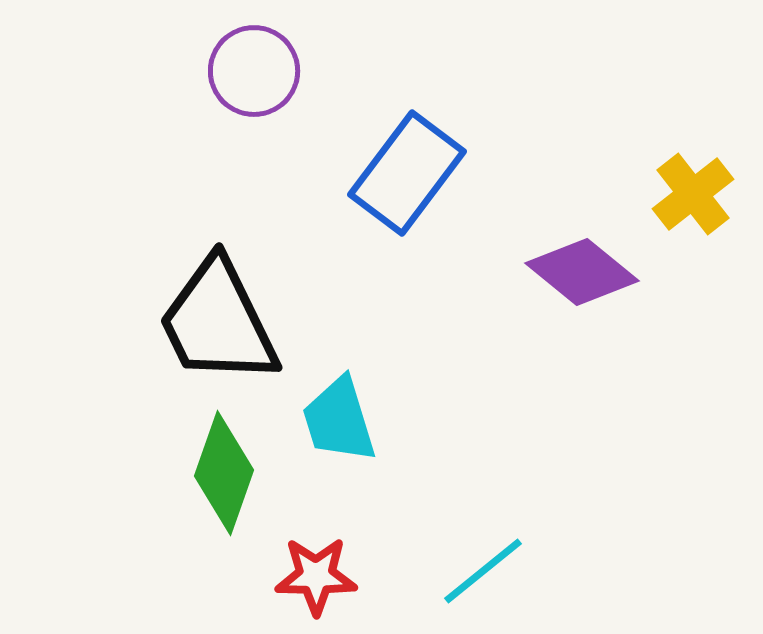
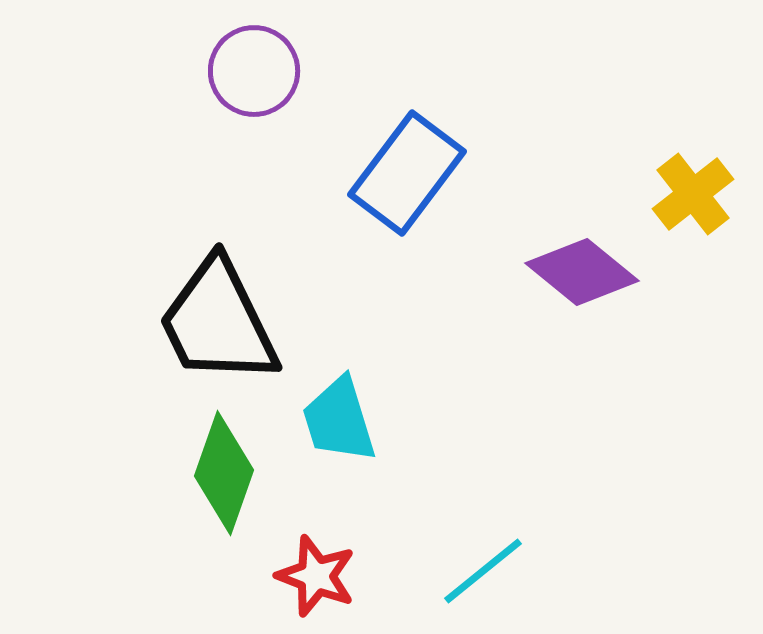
red star: rotated 20 degrees clockwise
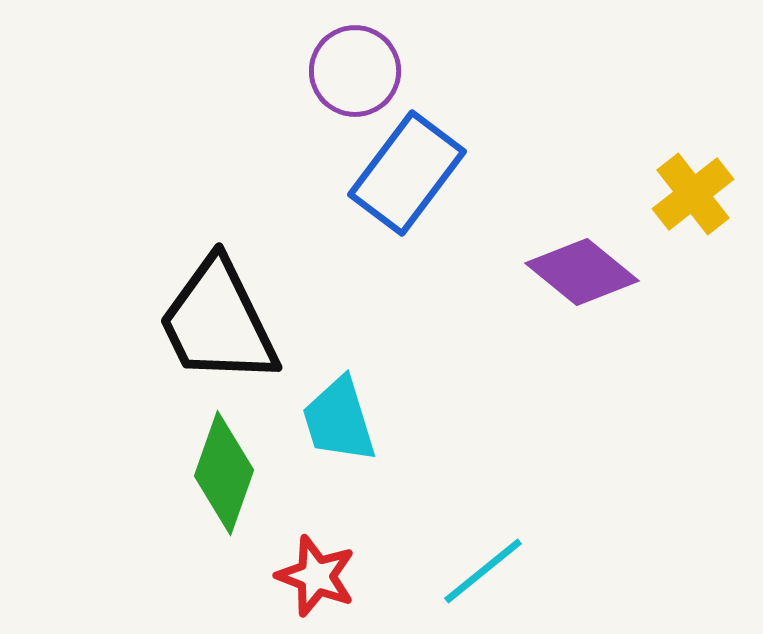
purple circle: moved 101 px right
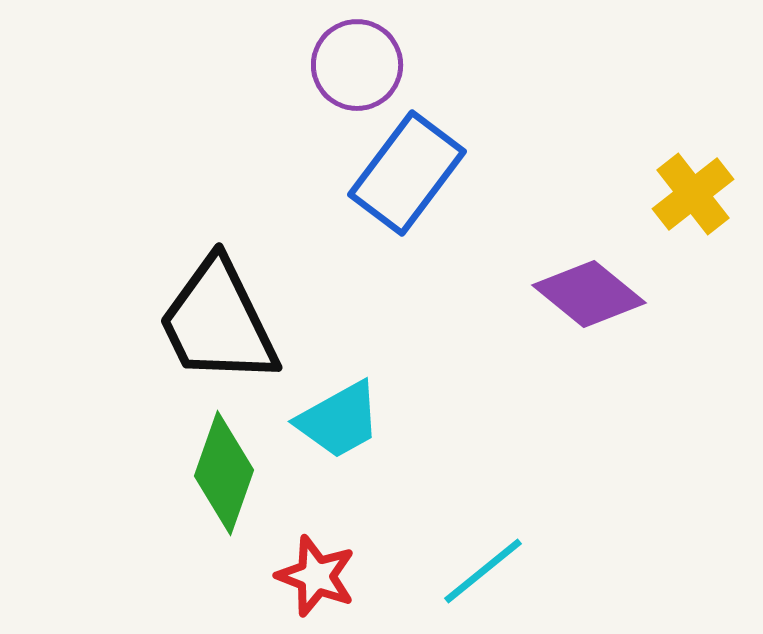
purple circle: moved 2 px right, 6 px up
purple diamond: moved 7 px right, 22 px down
cyan trapezoid: rotated 102 degrees counterclockwise
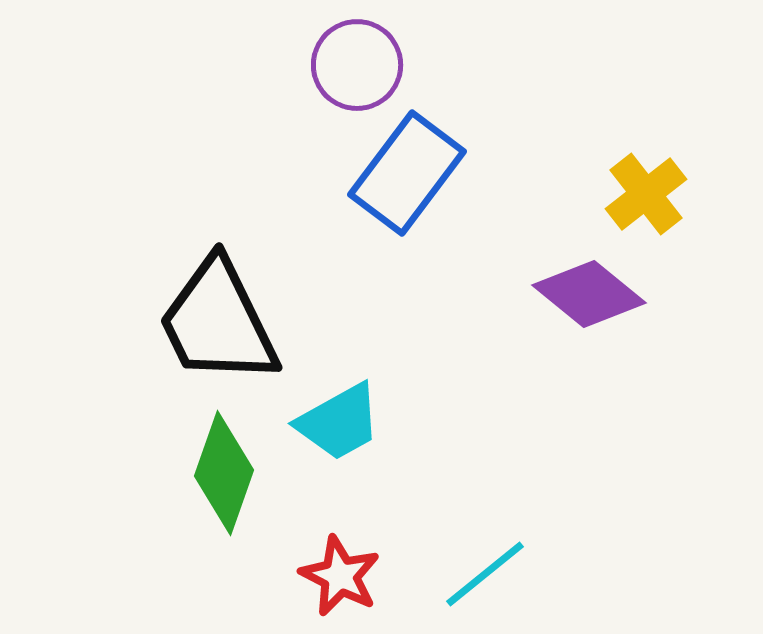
yellow cross: moved 47 px left
cyan trapezoid: moved 2 px down
cyan line: moved 2 px right, 3 px down
red star: moved 24 px right; rotated 6 degrees clockwise
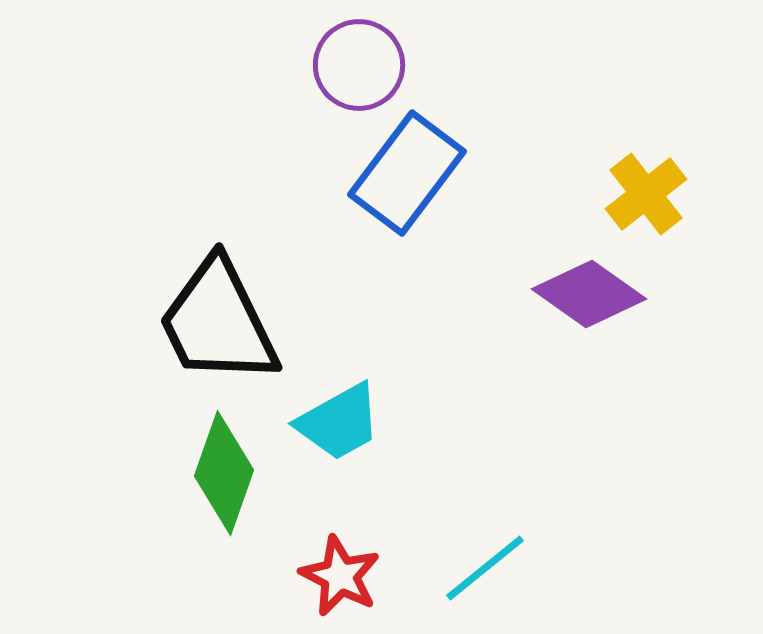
purple circle: moved 2 px right
purple diamond: rotated 4 degrees counterclockwise
cyan line: moved 6 px up
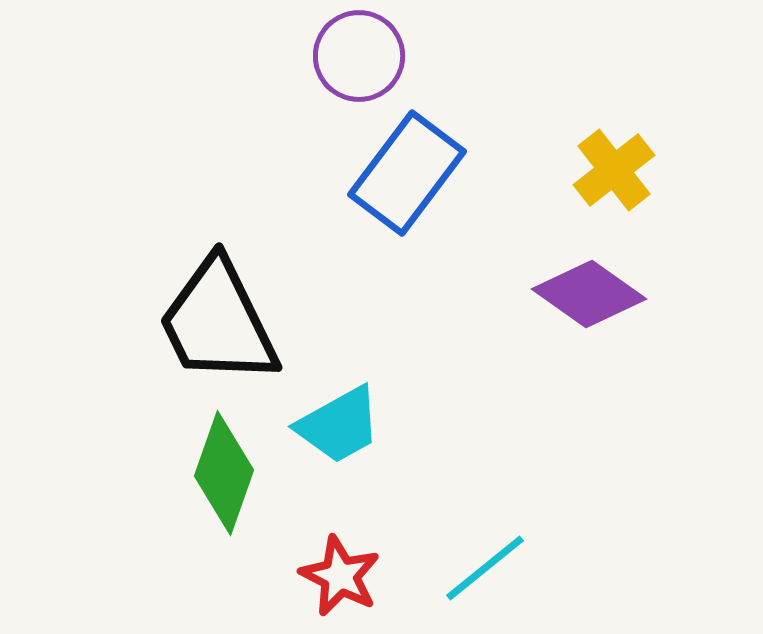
purple circle: moved 9 px up
yellow cross: moved 32 px left, 24 px up
cyan trapezoid: moved 3 px down
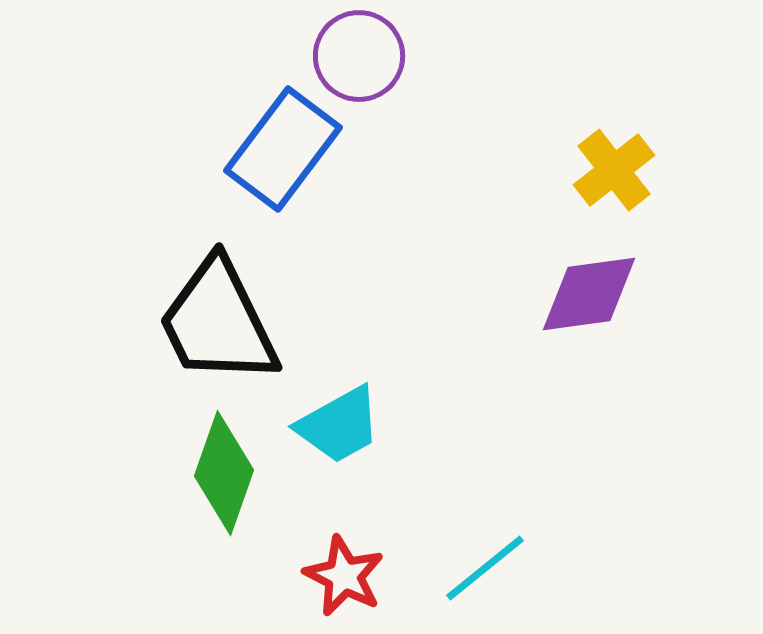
blue rectangle: moved 124 px left, 24 px up
purple diamond: rotated 43 degrees counterclockwise
red star: moved 4 px right
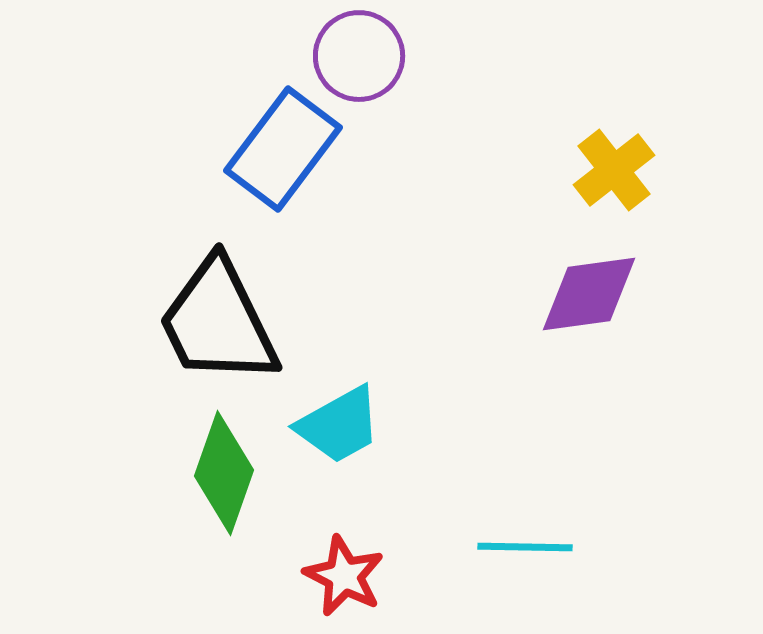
cyan line: moved 40 px right, 21 px up; rotated 40 degrees clockwise
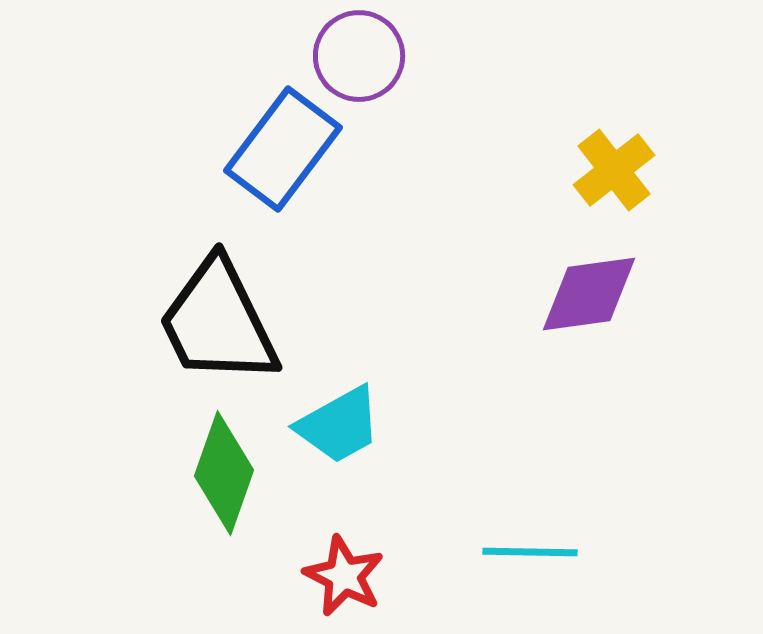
cyan line: moved 5 px right, 5 px down
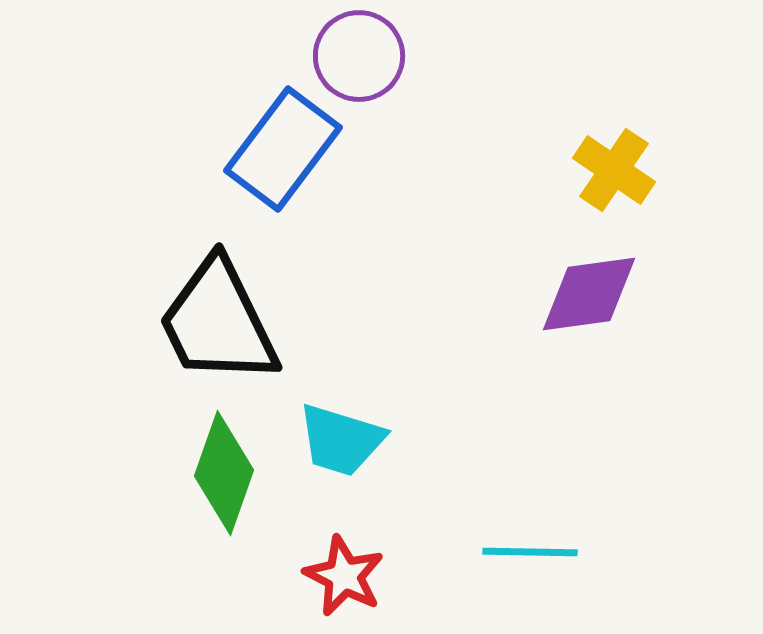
yellow cross: rotated 18 degrees counterclockwise
cyan trapezoid: moved 2 px right, 15 px down; rotated 46 degrees clockwise
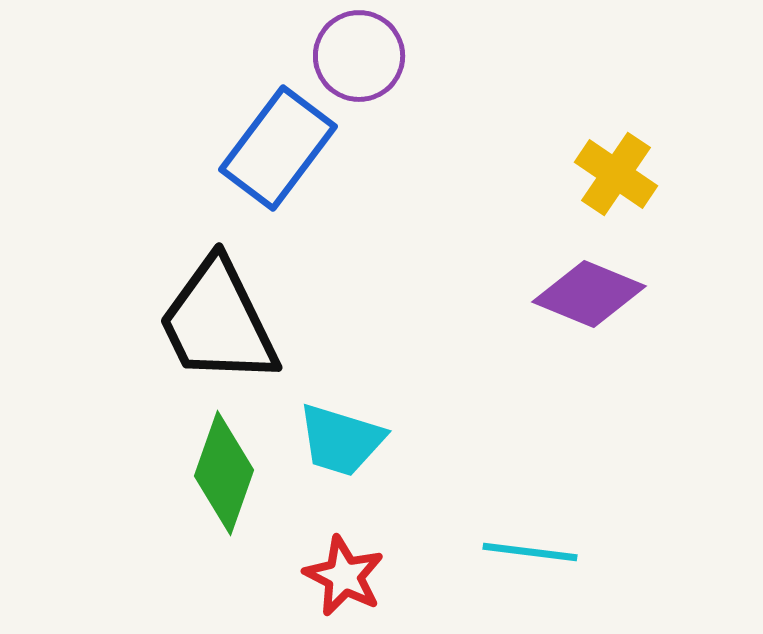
blue rectangle: moved 5 px left, 1 px up
yellow cross: moved 2 px right, 4 px down
purple diamond: rotated 30 degrees clockwise
cyan line: rotated 6 degrees clockwise
